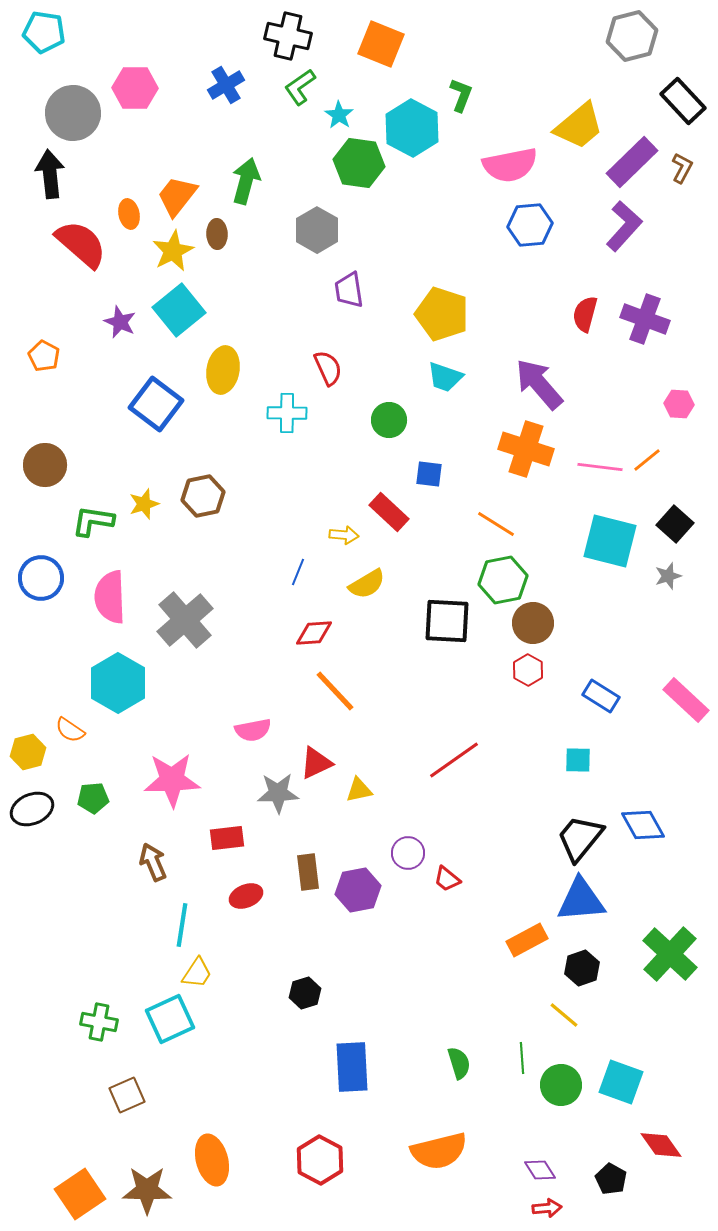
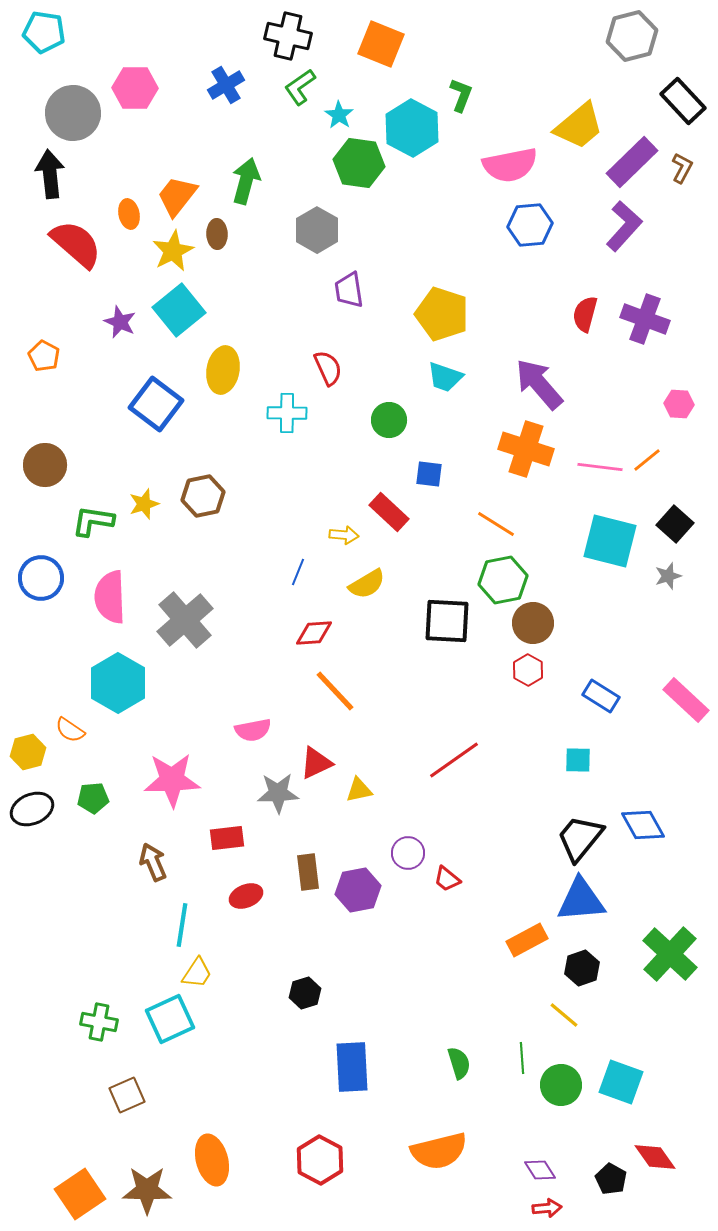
red semicircle at (81, 244): moved 5 px left
red diamond at (661, 1145): moved 6 px left, 12 px down
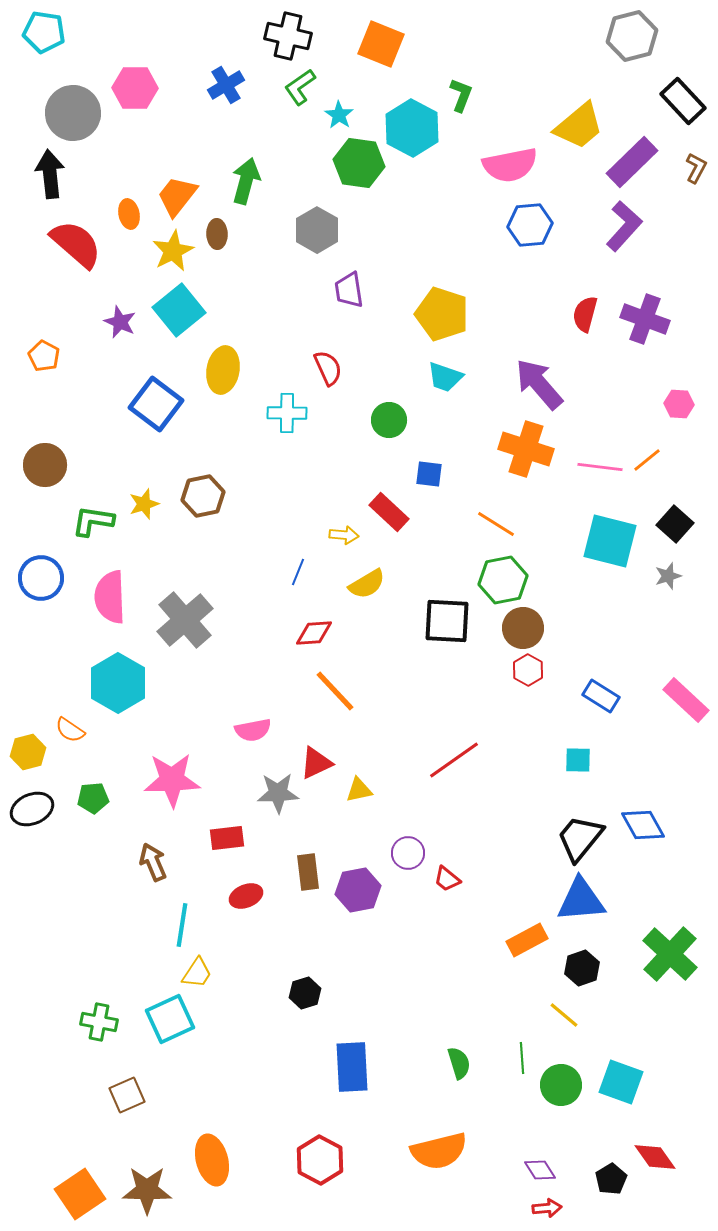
brown L-shape at (682, 168): moved 14 px right
brown circle at (533, 623): moved 10 px left, 5 px down
black pentagon at (611, 1179): rotated 12 degrees clockwise
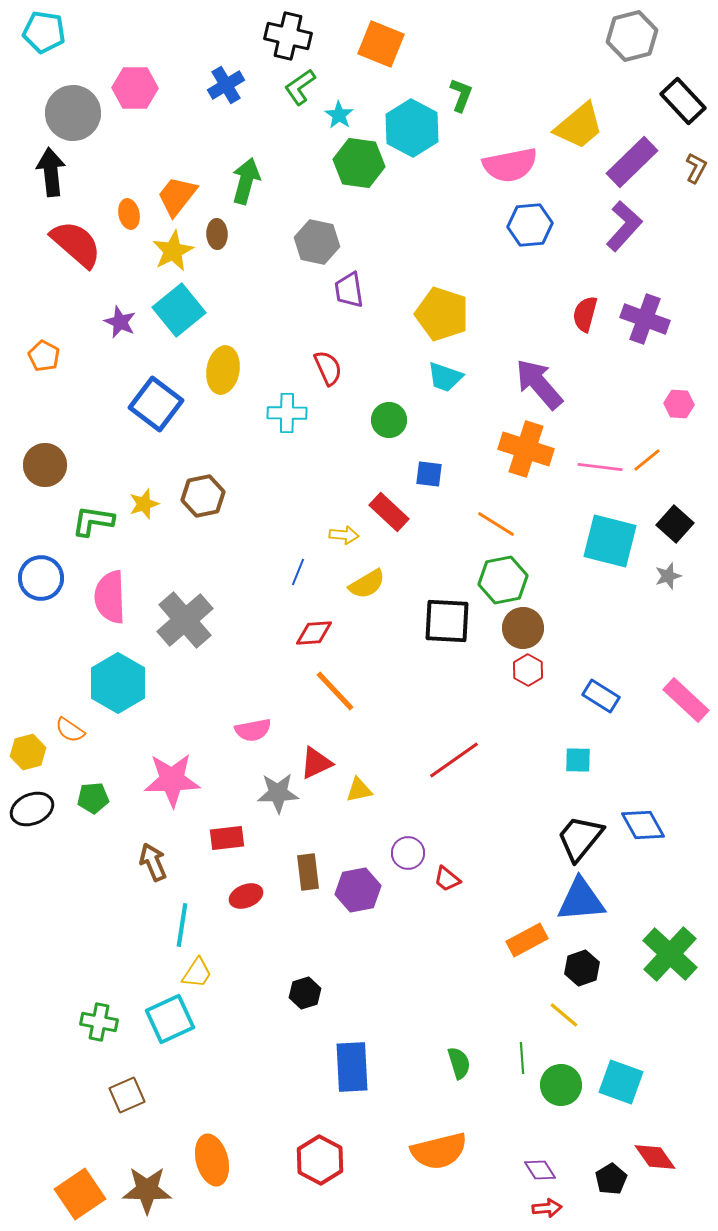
black arrow at (50, 174): moved 1 px right, 2 px up
gray hexagon at (317, 230): moved 12 px down; rotated 18 degrees counterclockwise
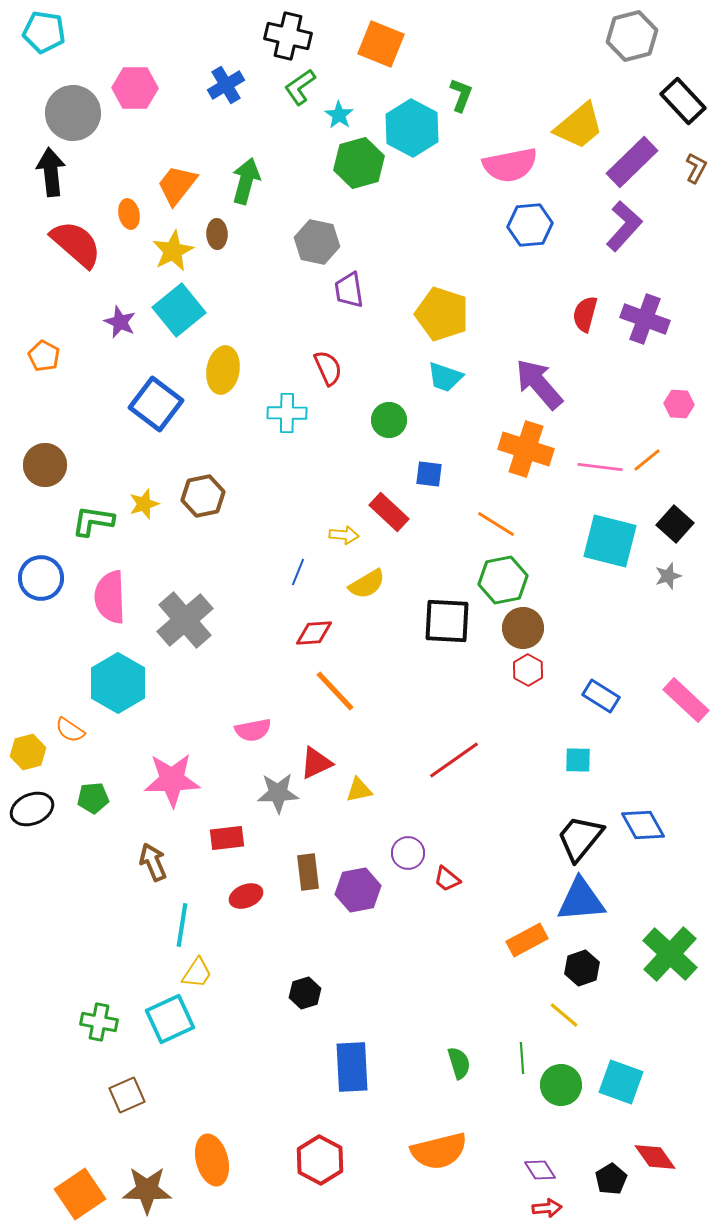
green hexagon at (359, 163): rotated 24 degrees counterclockwise
orange trapezoid at (177, 196): moved 11 px up
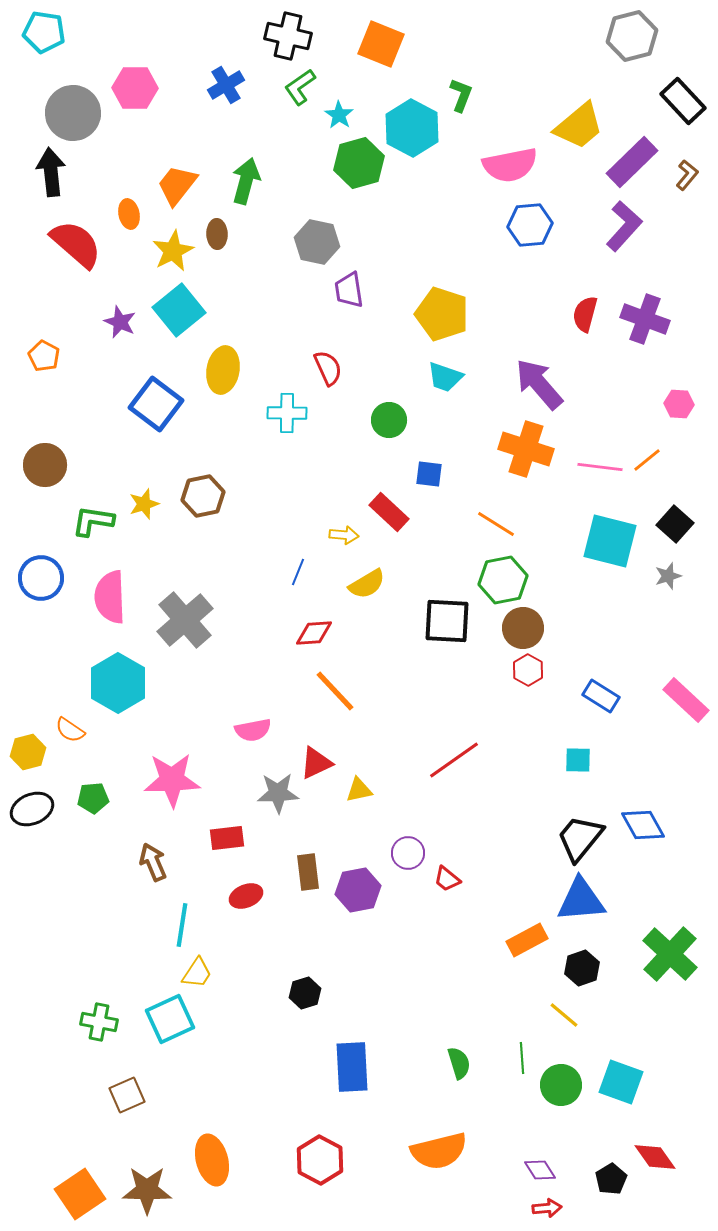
brown L-shape at (696, 168): moved 9 px left, 7 px down; rotated 12 degrees clockwise
